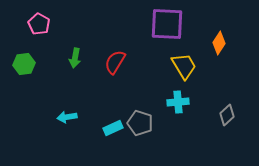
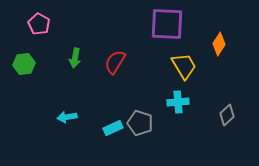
orange diamond: moved 1 px down
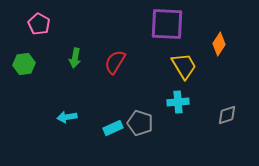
gray diamond: rotated 25 degrees clockwise
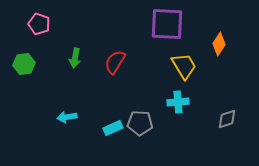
pink pentagon: rotated 10 degrees counterclockwise
gray diamond: moved 4 px down
gray pentagon: rotated 15 degrees counterclockwise
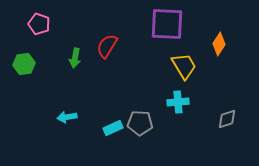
red semicircle: moved 8 px left, 16 px up
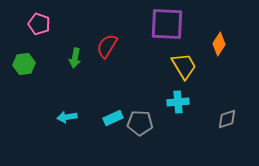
cyan rectangle: moved 10 px up
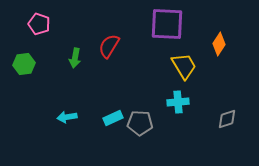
red semicircle: moved 2 px right
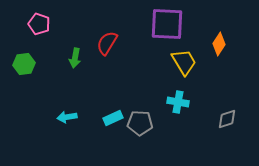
red semicircle: moved 2 px left, 3 px up
yellow trapezoid: moved 4 px up
cyan cross: rotated 15 degrees clockwise
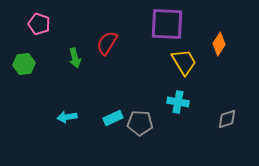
green arrow: rotated 24 degrees counterclockwise
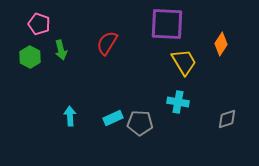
orange diamond: moved 2 px right
green arrow: moved 14 px left, 8 px up
green hexagon: moved 6 px right, 7 px up; rotated 25 degrees counterclockwise
cyan arrow: moved 3 px right, 1 px up; rotated 96 degrees clockwise
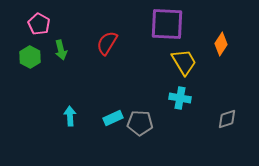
pink pentagon: rotated 10 degrees clockwise
cyan cross: moved 2 px right, 4 px up
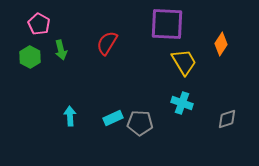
cyan cross: moved 2 px right, 5 px down; rotated 10 degrees clockwise
